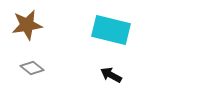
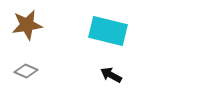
cyan rectangle: moved 3 px left, 1 px down
gray diamond: moved 6 px left, 3 px down; rotated 15 degrees counterclockwise
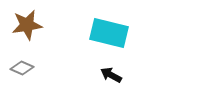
cyan rectangle: moved 1 px right, 2 px down
gray diamond: moved 4 px left, 3 px up
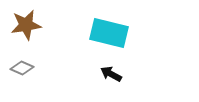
brown star: moved 1 px left
black arrow: moved 1 px up
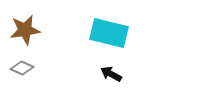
brown star: moved 1 px left, 5 px down
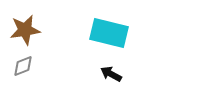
gray diamond: moved 1 px right, 2 px up; rotated 45 degrees counterclockwise
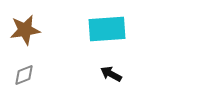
cyan rectangle: moved 2 px left, 4 px up; rotated 18 degrees counterclockwise
gray diamond: moved 1 px right, 9 px down
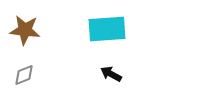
brown star: rotated 16 degrees clockwise
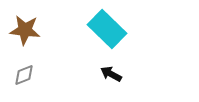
cyan rectangle: rotated 48 degrees clockwise
